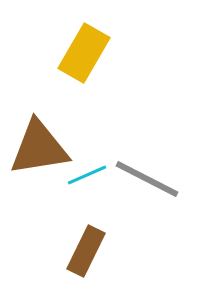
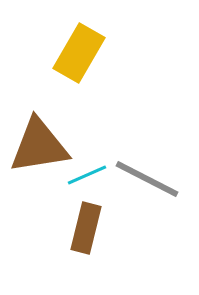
yellow rectangle: moved 5 px left
brown triangle: moved 2 px up
brown rectangle: moved 23 px up; rotated 12 degrees counterclockwise
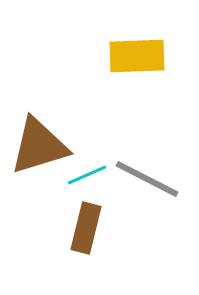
yellow rectangle: moved 58 px right, 3 px down; rotated 58 degrees clockwise
brown triangle: rotated 8 degrees counterclockwise
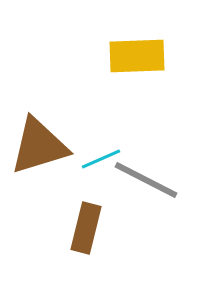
cyan line: moved 14 px right, 16 px up
gray line: moved 1 px left, 1 px down
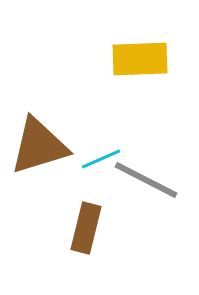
yellow rectangle: moved 3 px right, 3 px down
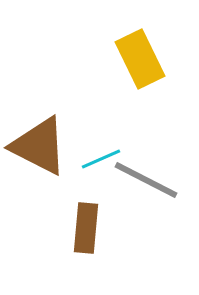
yellow rectangle: rotated 66 degrees clockwise
brown triangle: rotated 44 degrees clockwise
brown rectangle: rotated 9 degrees counterclockwise
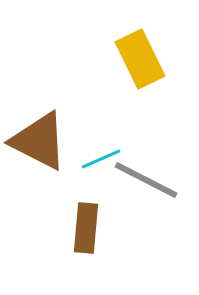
brown triangle: moved 5 px up
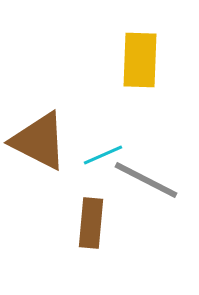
yellow rectangle: moved 1 px down; rotated 28 degrees clockwise
cyan line: moved 2 px right, 4 px up
brown rectangle: moved 5 px right, 5 px up
